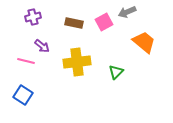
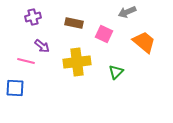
pink square: moved 12 px down; rotated 36 degrees counterclockwise
blue square: moved 8 px left, 7 px up; rotated 30 degrees counterclockwise
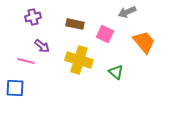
brown rectangle: moved 1 px right, 1 px down
pink square: moved 1 px right
orange trapezoid: rotated 10 degrees clockwise
yellow cross: moved 2 px right, 2 px up; rotated 24 degrees clockwise
green triangle: rotated 35 degrees counterclockwise
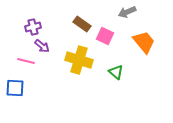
purple cross: moved 10 px down
brown rectangle: moved 7 px right; rotated 24 degrees clockwise
pink square: moved 2 px down
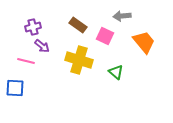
gray arrow: moved 5 px left, 4 px down; rotated 18 degrees clockwise
brown rectangle: moved 4 px left, 1 px down
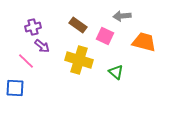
orange trapezoid: rotated 35 degrees counterclockwise
pink line: rotated 30 degrees clockwise
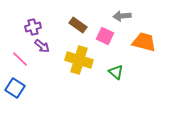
pink line: moved 6 px left, 2 px up
blue square: rotated 30 degrees clockwise
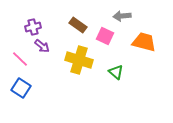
blue square: moved 6 px right
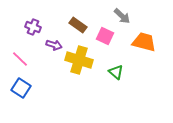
gray arrow: rotated 132 degrees counterclockwise
purple cross: rotated 35 degrees clockwise
purple arrow: moved 12 px right, 1 px up; rotated 21 degrees counterclockwise
